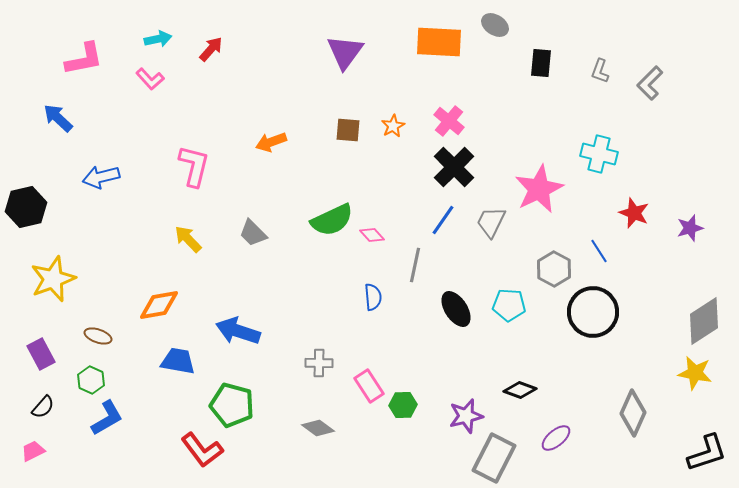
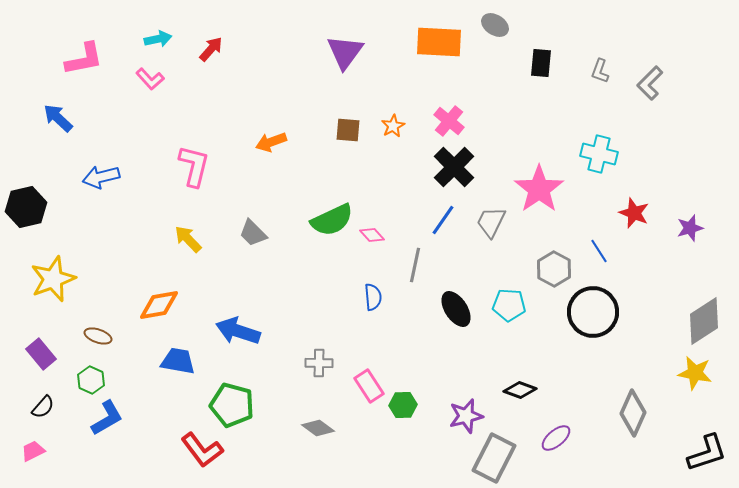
pink star at (539, 189): rotated 9 degrees counterclockwise
purple rectangle at (41, 354): rotated 12 degrees counterclockwise
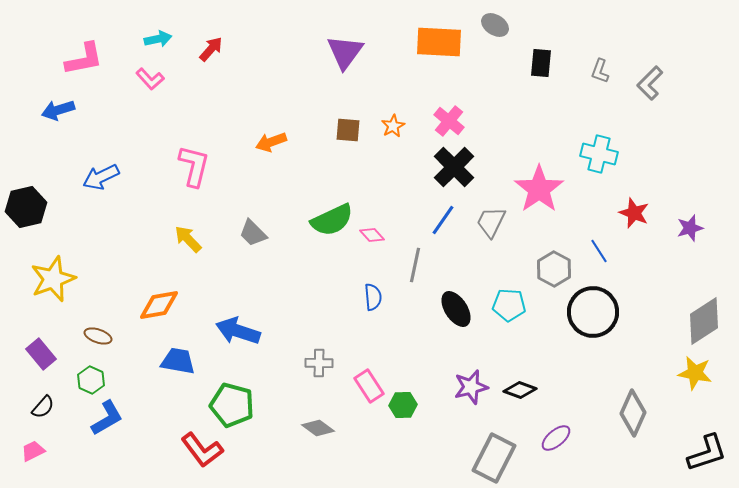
blue arrow at (58, 118): moved 8 px up; rotated 60 degrees counterclockwise
blue arrow at (101, 177): rotated 12 degrees counterclockwise
purple star at (466, 416): moved 5 px right, 29 px up
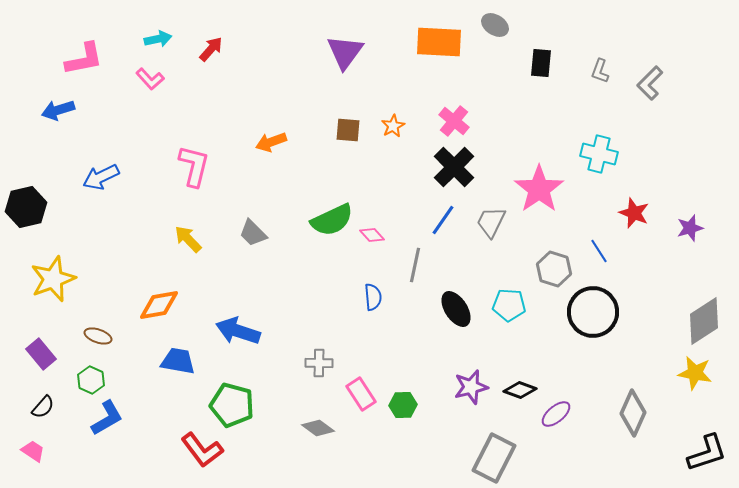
pink cross at (449, 121): moved 5 px right
gray hexagon at (554, 269): rotated 12 degrees counterclockwise
pink rectangle at (369, 386): moved 8 px left, 8 px down
purple ellipse at (556, 438): moved 24 px up
pink trapezoid at (33, 451): rotated 60 degrees clockwise
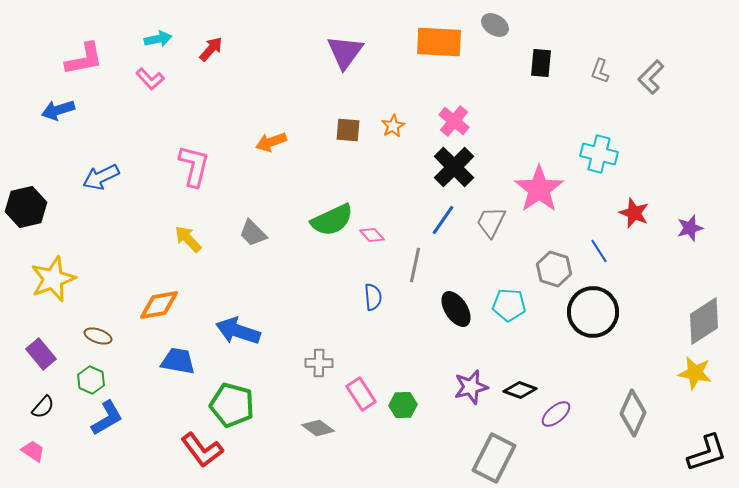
gray L-shape at (650, 83): moved 1 px right, 6 px up
